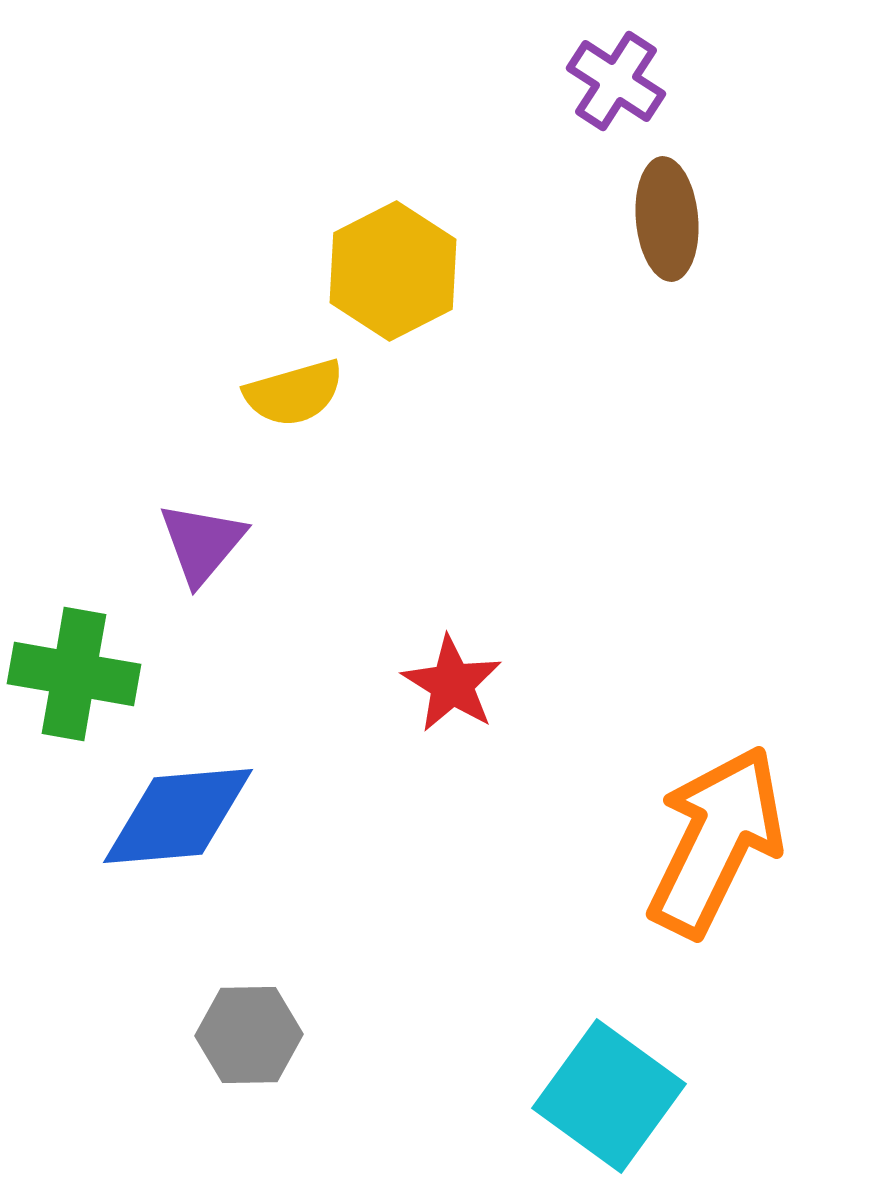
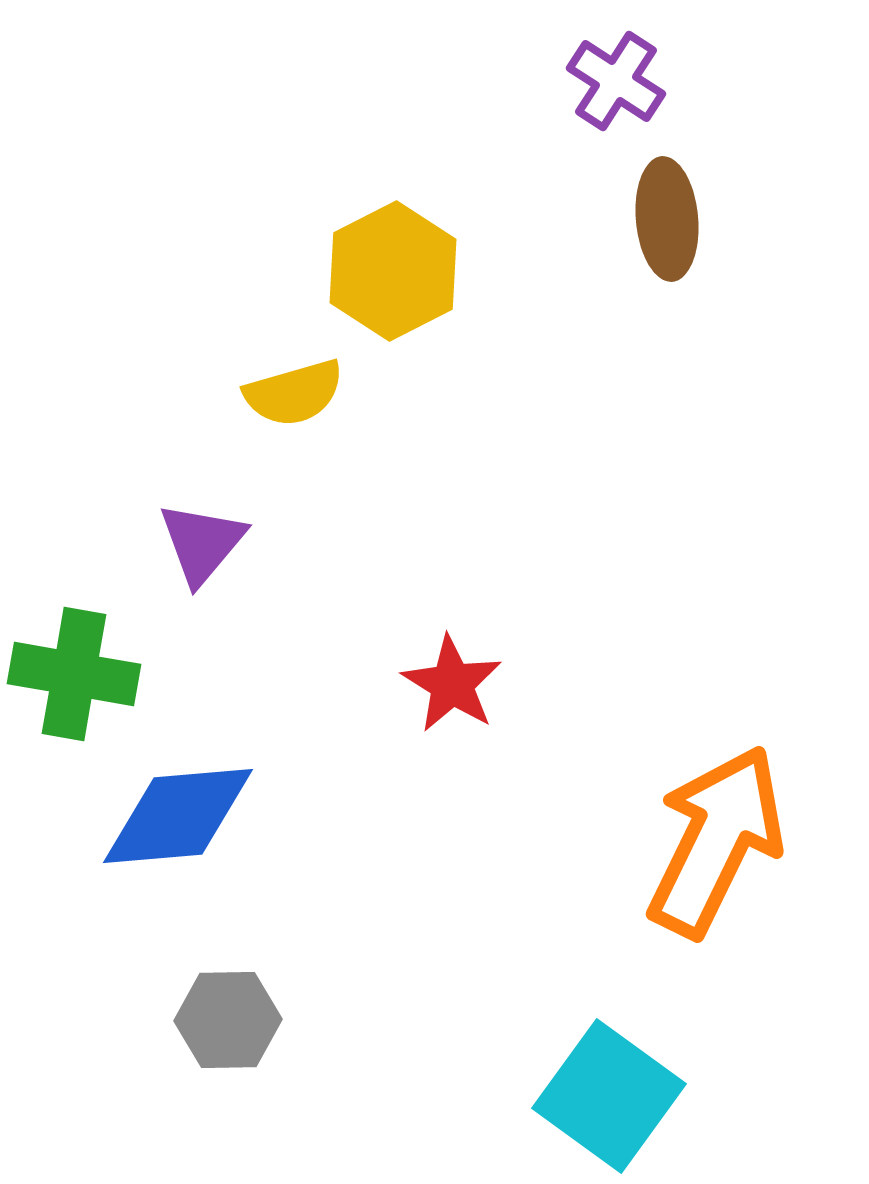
gray hexagon: moved 21 px left, 15 px up
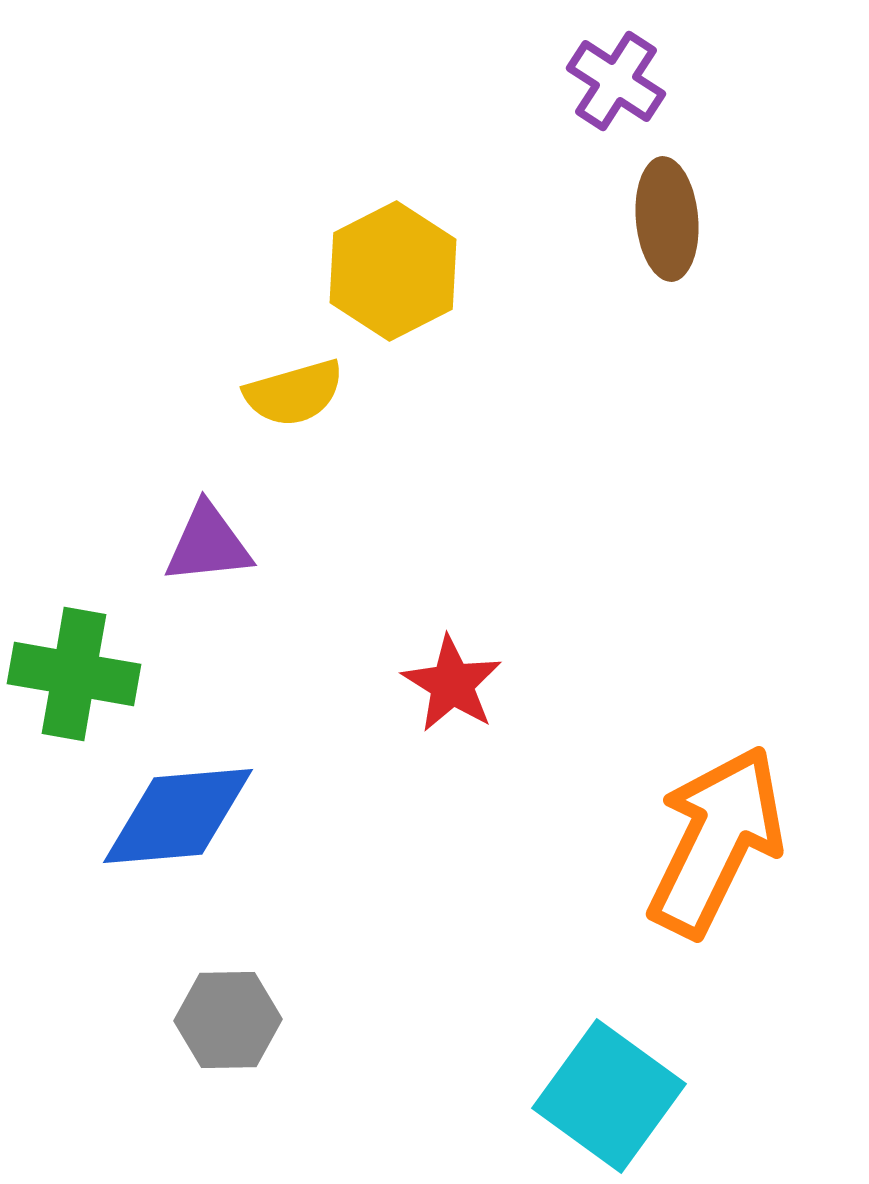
purple triangle: moved 6 px right, 1 px down; rotated 44 degrees clockwise
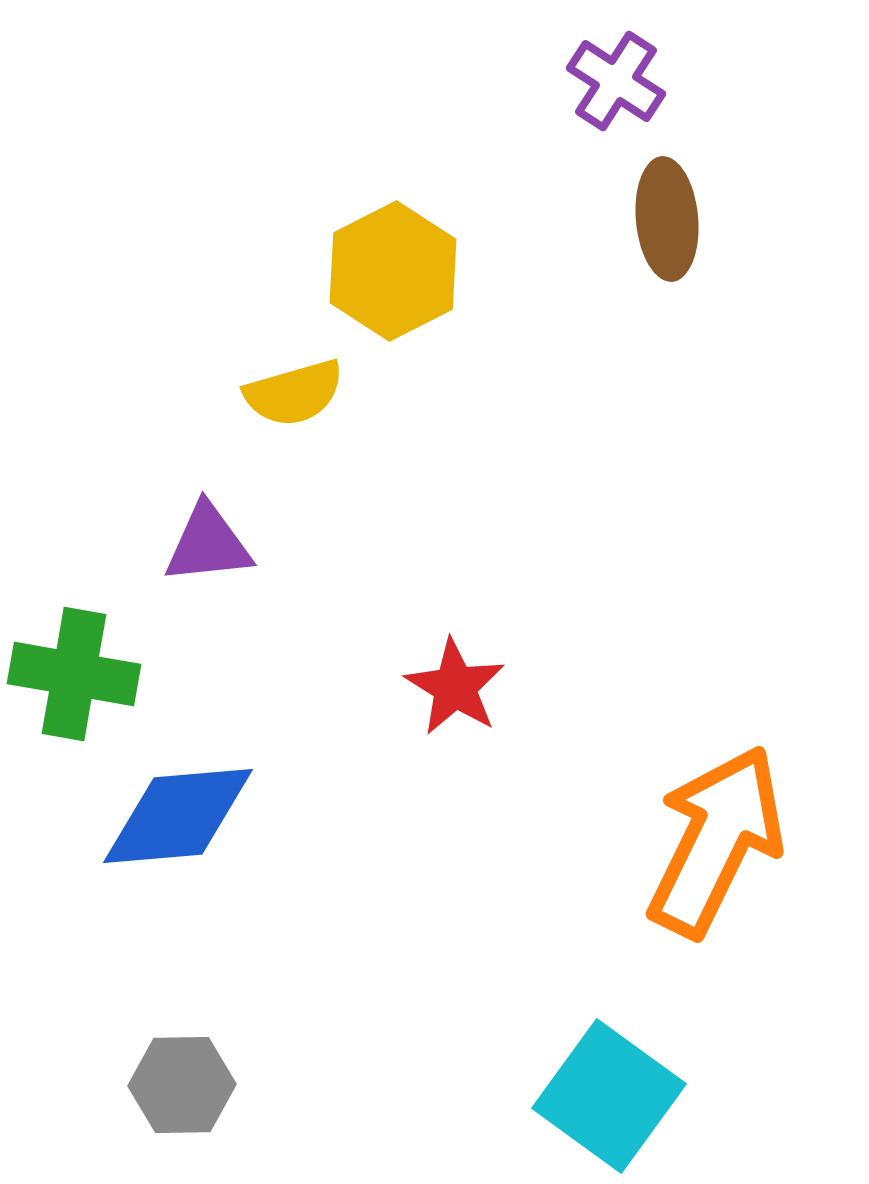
red star: moved 3 px right, 3 px down
gray hexagon: moved 46 px left, 65 px down
